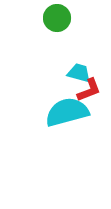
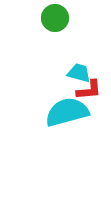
green circle: moved 2 px left
red L-shape: rotated 16 degrees clockwise
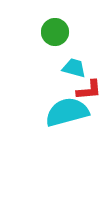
green circle: moved 14 px down
cyan trapezoid: moved 5 px left, 5 px up
